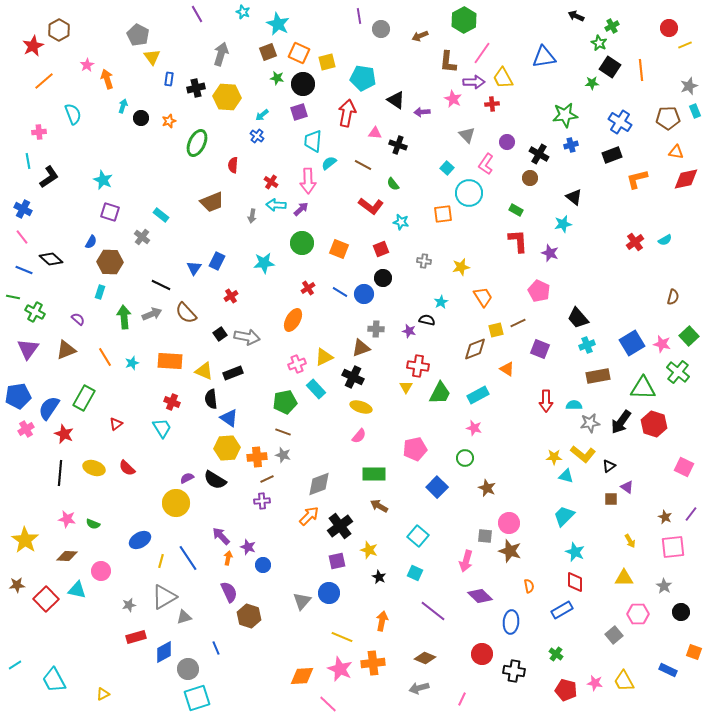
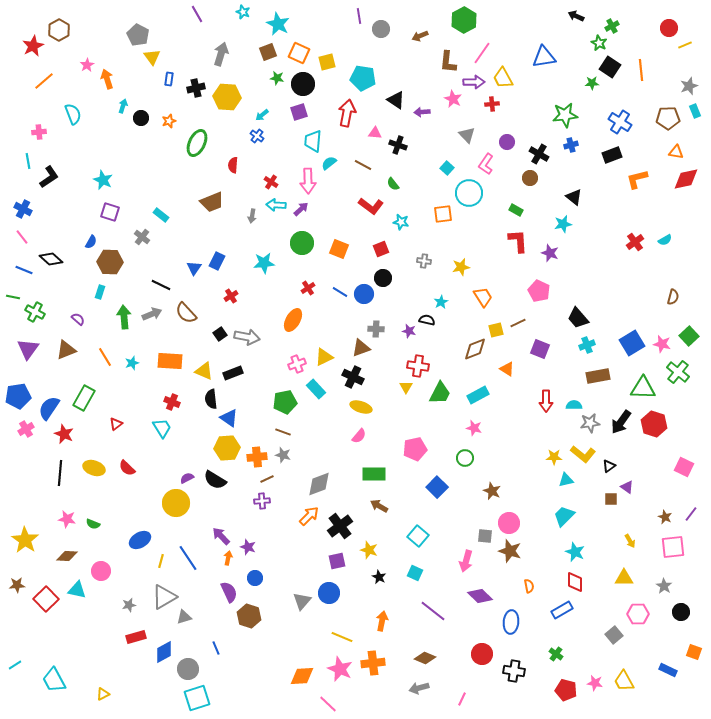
cyan triangle at (566, 476): moved 4 px down; rotated 28 degrees counterclockwise
brown star at (487, 488): moved 5 px right, 3 px down
blue circle at (263, 565): moved 8 px left, 13 px down
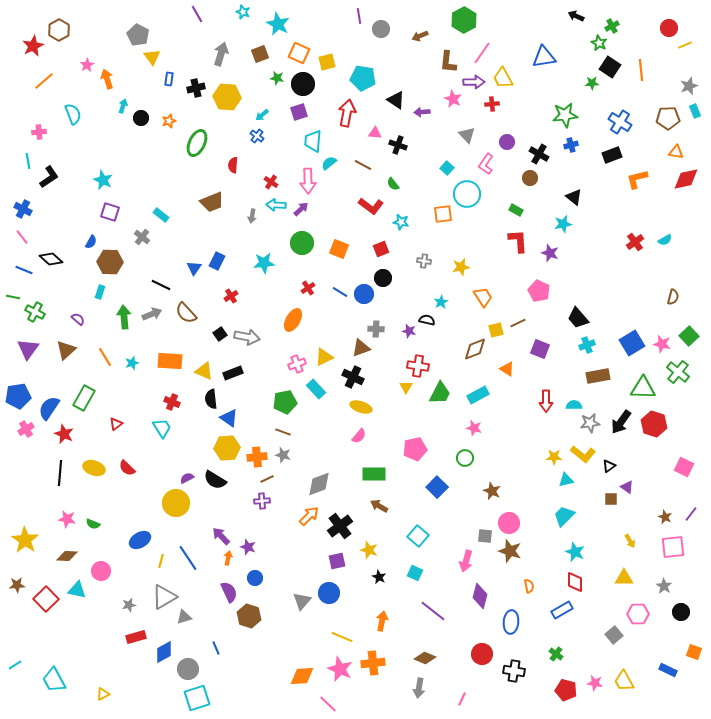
brown square at (268, 52): moved 8 px left, 2 px down
cyan circle at (469, 193): moved 2 px left, 1 px down
brown triangle at (66, 350): rotated 20 degrees counterclockwise
purple diamond at (480, 596): rotated 60 degrees clockwise
gray arrow at (419, 688): rotated 66 degrees counterclockwise
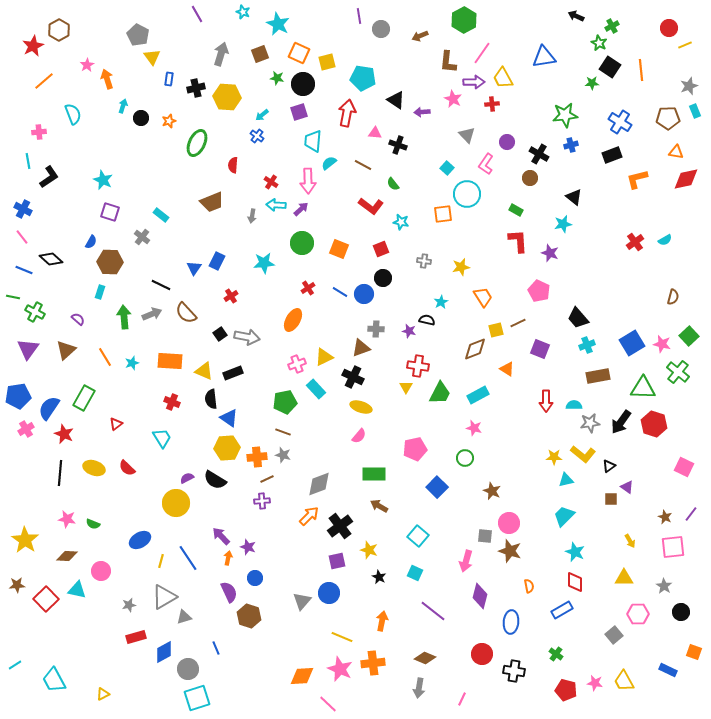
cyan trapezoid at (162, 428): moved 10 px down
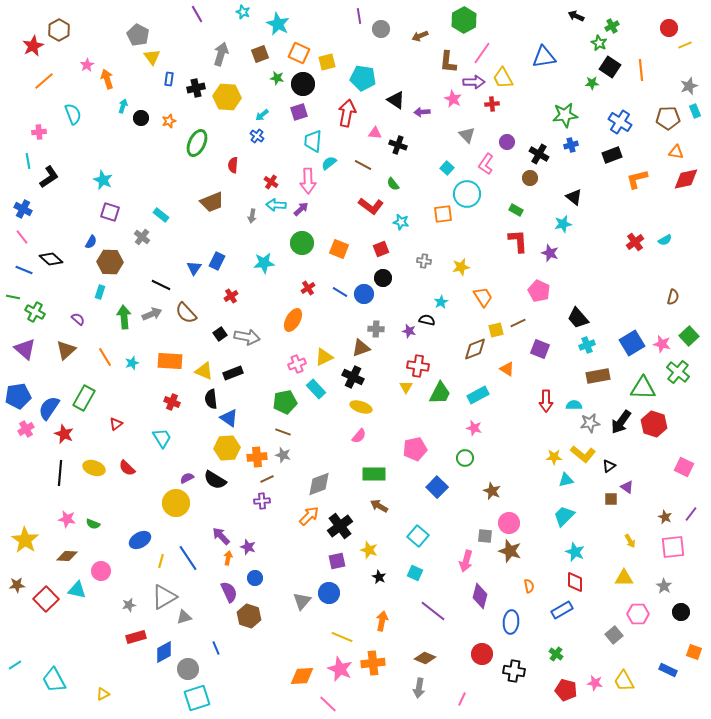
purple triangle at (28, 349): moved 3 px left; rotated 25 degrees counterclockwise
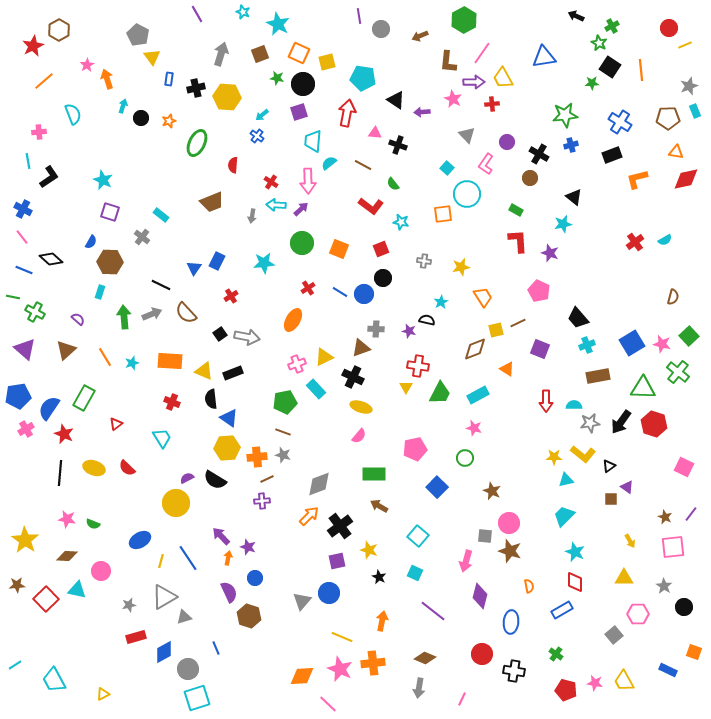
black circle at (681, 612): moved 3 px right, 5 px up
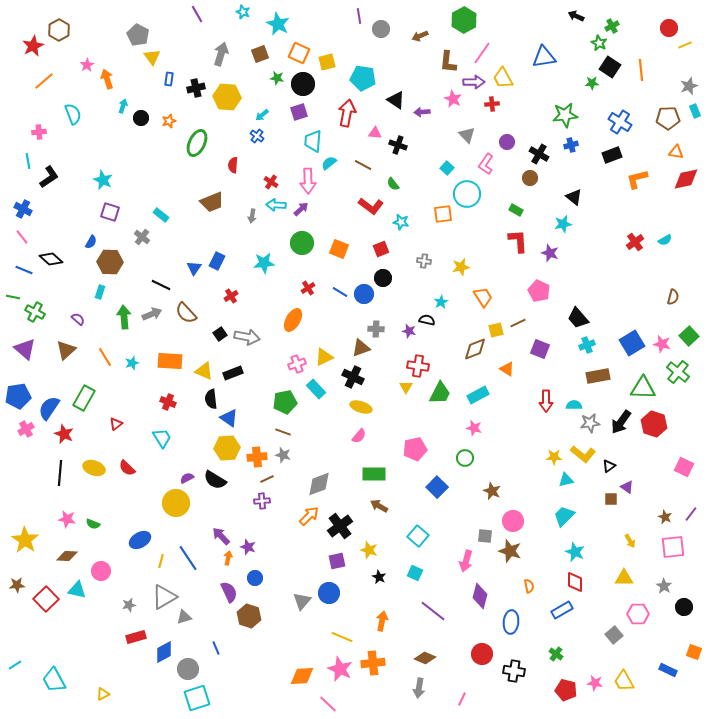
red cross at (172, 402): moved 4 px left
pink circle at (509, 523): moved 4 px right, 2 px up
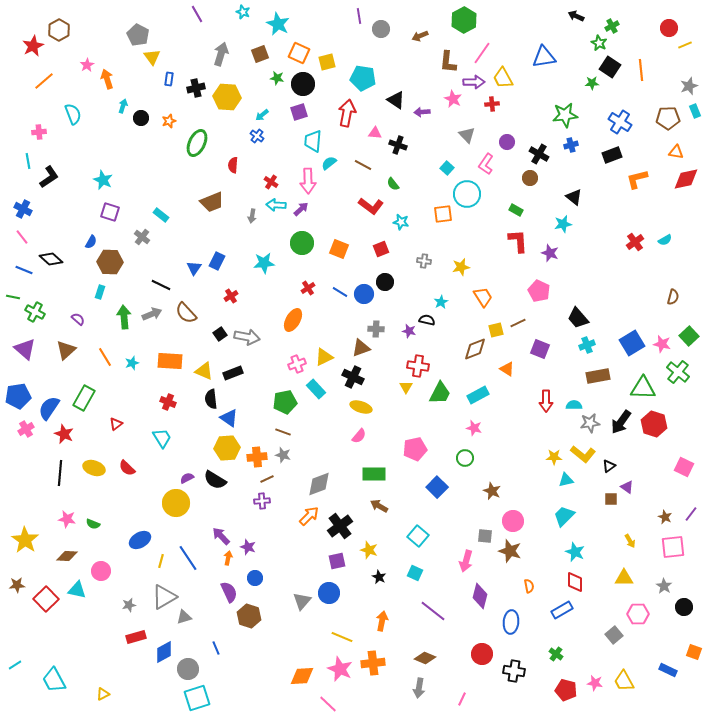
black circle at (383, 278): moved 2 px right, 4 px down
